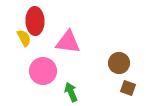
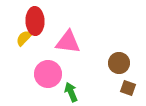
yellow semicircle: rotated 108 degrees counterclockwise
pink circle: moved 5 px right, 3 px down
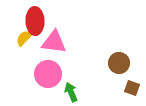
pink triangle: moved 14 px left
brown square: moved 4 px right
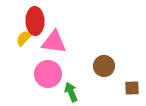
brown circle: moved 15 px left, 3 px down
brown square: rotated 21 degrees counterclockwise
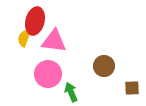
red ellipse: rotated 16 degrees clockwise
yellow semicircle: rotated 24 degrees counterclockwise
pink triangle: moved 1 px up
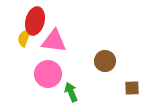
brown circle: moved 1 px right, 5 px up
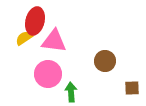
yellow semicircle: rotated 36 degrees clockwise
green arrow: rotated 18 degrees clockwise
